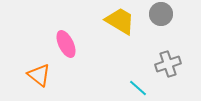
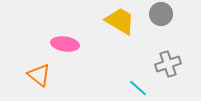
pink ellipse: moved 1 px left; rotated 56 degrees counterclockwise
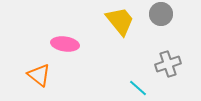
yellow trapezoid: rotated 20 degrees clockwise
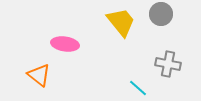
yellow trapezoid: moved 1 px right, 1 px down
gray cross: rotated 30 degrees clockwise
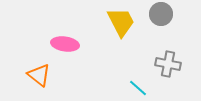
yellow trapezoid: rotated 12 degrees clockwise
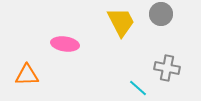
gray cross: moved 1 px left, 4 px down
orange triangle: moved 12 px left; rotated 40 degrees counterclockwise
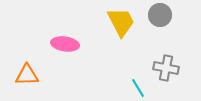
gray circle: moved 1 px left, 1 px down
gray cross: moved 1 px left
cyan line: rotated 18 degrees clockwise
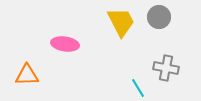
gray circle: moved 1 px left, 2 px down
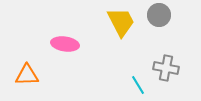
gray circle: moved 2 px up
cyan line: moved 3 px up
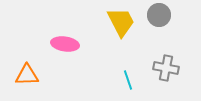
cyan line: moved 10 px left, 5 px up; rotated 12 degrees clockwise
